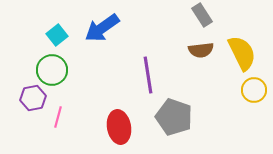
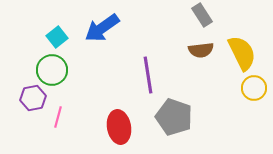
cyan square: moved 2 px down
yellow circle: moved 2 px up
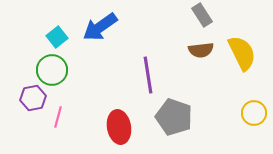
blue arrow: moved 2 px left, 1 px up
yellow circle: moved 25 px down
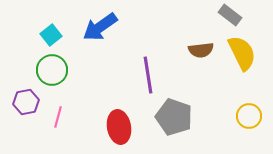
gray rectangle: moved 28 px right; rotated 20 degrees counterclockwise
cyan square: moved 6 px left, 2 px up
purple hexagon: moved 7 px left, 4 px down
yellow circle: moved 5 px left, 3 px down
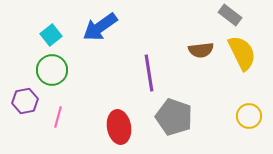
purple line: moved 1 px right, 2 px up
purple hexagon: moved 1 px left, 1 px up
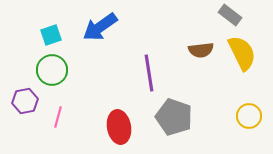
cyan square: rotated 20 degrees clockwise
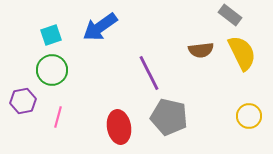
purple line: rotated 18 degrees counterclockwise
purple hexagon: moved 2 px left
gray pentagon: moved 5 px left; rotated 6 degrees counterclockwise
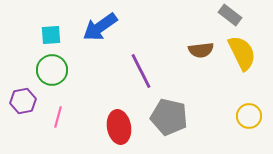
cyan square: rotated 15 degrees clockwise
purple line: moved 8 px left, 2 px up
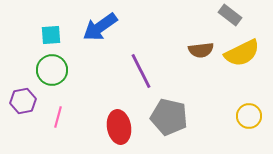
yellow semicircle: rotated 90 degrees clockwise
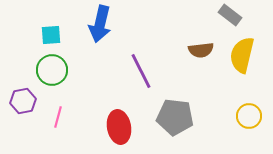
blue arrow: moved 3 px up; rotated 42 degrees counterclockwise
yellow semicircle: moved 2 px down; rotated 129 degrees clockwise
gray pentagon: moved 6 px right; rotated 6 degrees counterclockwise
